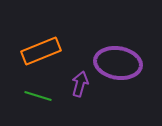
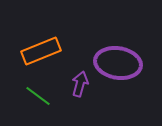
green line: rotated 20 degrees clockwise
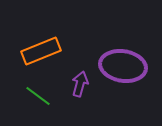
purple ellipse: moved 5 px right, 3 px down
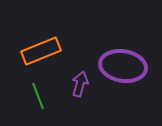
green line: rotated 32 degrees clockwise
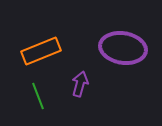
purple ellipse: moved 18 px up
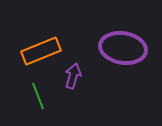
purple arrow: moved 7 px left, 8 px up
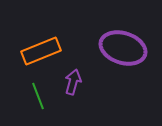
purple ellipse: rotated 9 degrees clockwise
purple arrow: moved 6 px down
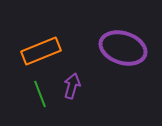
purple arrow: moved 1 px left, 4 px down
green line: moved 2 px right, 2 px up
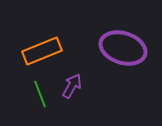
orange rectangle: moved 1 px right
purple arrow: rotated 15 degrees clockwise
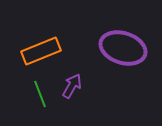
orange rectangle: moved 1 px left
